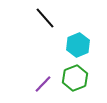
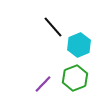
black line: moved 8 px right, 9 px down
cyan hexagon: moved 1 px right
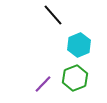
black line: moved 12 px up
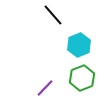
green hexagon: moved 7 px right
purple line: moved 2 px right, 4 px down
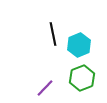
black line: moved 19 px down; rotated 30 degrees clockwise
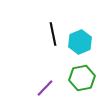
cyan hexagon: moved 1 px right, 3 px up
green hexagon: rotated 10 degrees clockwise
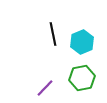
cyan hexagon: moved 2 px right
